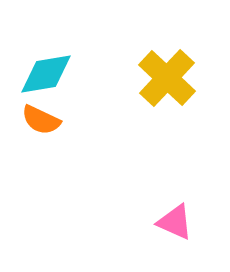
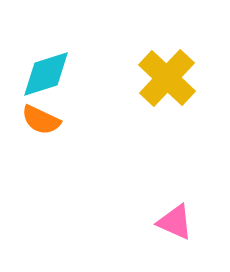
cyan diamond: rotated 8 degrees counterclockwise
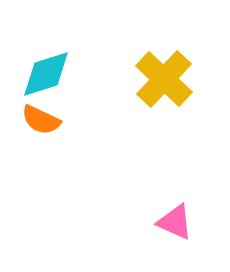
yellow cross: moved 3 px left, 1 px down
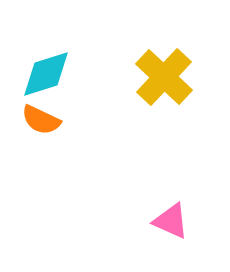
yellow cross: moved 2 px up
pink triangle: moved 4 px left, 1 px up
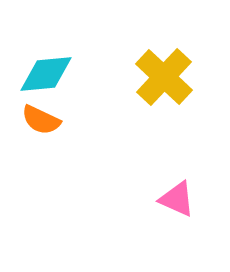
cyan diamond: rotated 12 degrees clockwise
pink triangle: moved 6 px right, 22 px up
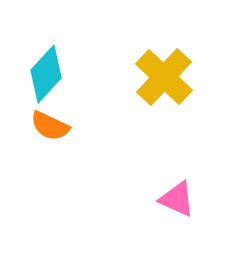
cyan diamond: rotated 42 degrees counterclockwise
orange semicircle: moved 9 px right, 6 px down
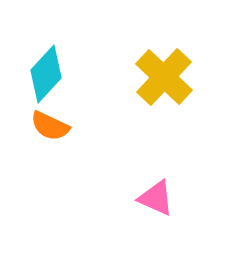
pink triangle: moved 21 px left, 1 px up
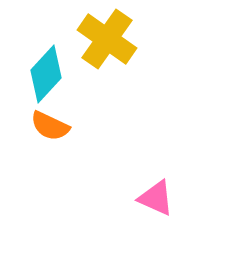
yellow cross: moved 57 px left, 38 px up; rotated 8 degrees counterclockwise
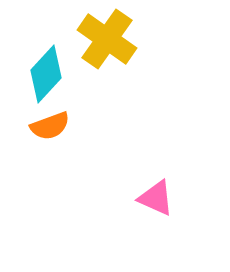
orange semicircle: rotated 45 degrees counterclockwise
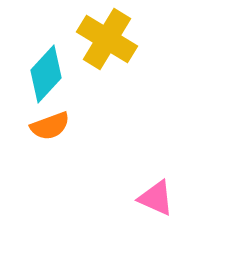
yellow cross: rotated 4 degrees counterclockwise
